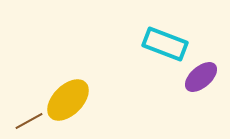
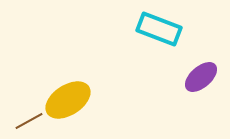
cyan rectangle: moved 6 px left, 15 px up
yellow ellipse: rotated 12 degrees clockwise
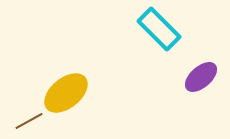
cyan rectangle: rotated 24 degrees clockwise
yellow ellipse: moved 2 px left, 7 px up; rotated 6 degrees counterclockwise
